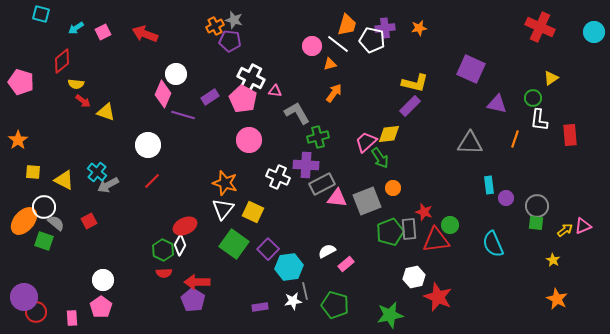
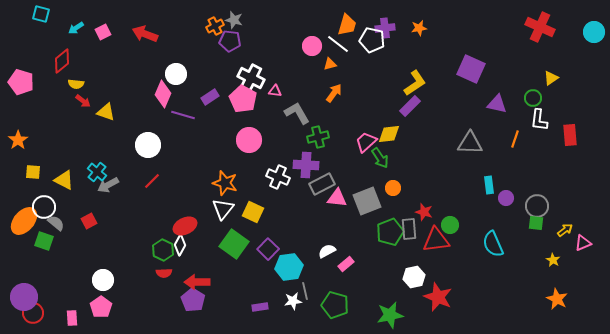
yellow L-shape at (415, 83): rotated 48 degrees counterclockwise
pink triangle at (583, 226): moved 17 px down
red circle at (36, 312): moved 3 px left, 1 px down
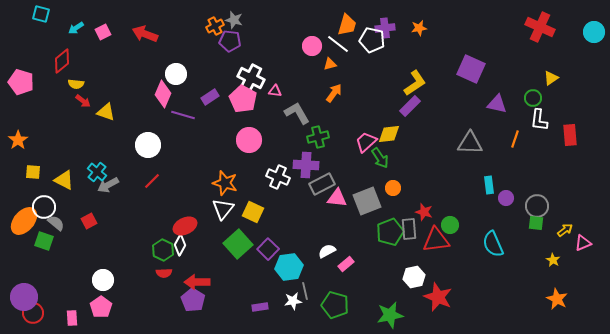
green square at (234, 244): moved 4 px right; rotated 12 degrees clockwise
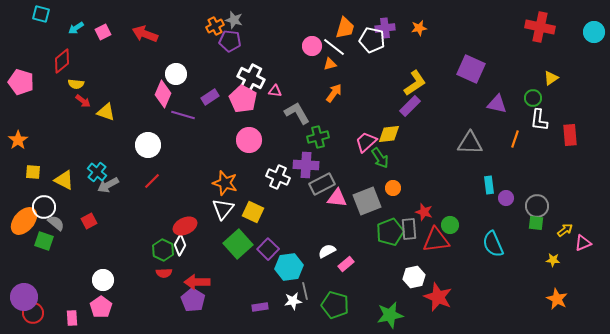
orange trapezoid at (347, 25): moved 2 px left, 3 px down
red cross at (540, 27): rotated 12 degrees counterclockwise
white line at (338, 44): moved 4 px left, 3 px down
yellow star at (553, 260): rotated 24 degrees counterclockwise
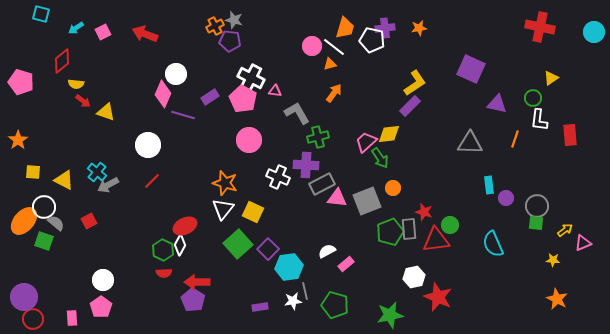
red circle at (33, 313): moved 6 px down
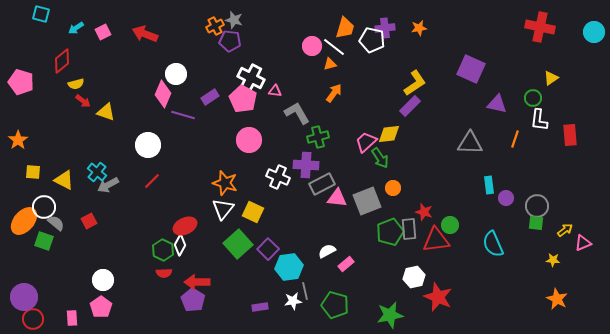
yellow semicircle at (76, 84): rotated 21 degrees counterclockwise
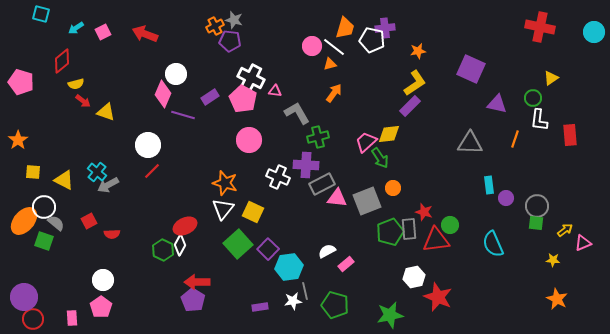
orange star at (419, 28): moved 1 px left, 23 px down
red line at (152, 181): moved 10 px up
red semicircle at (164, 273): moved 52 px left, 39 px up
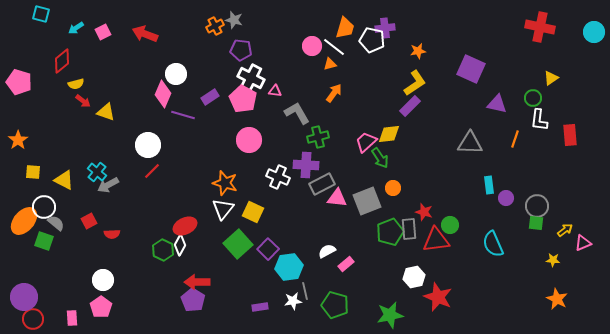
purple pentagon at (230, 41): moved 11 px right, 9 px down
pink pentagon at (21, 82): moved 2 px left
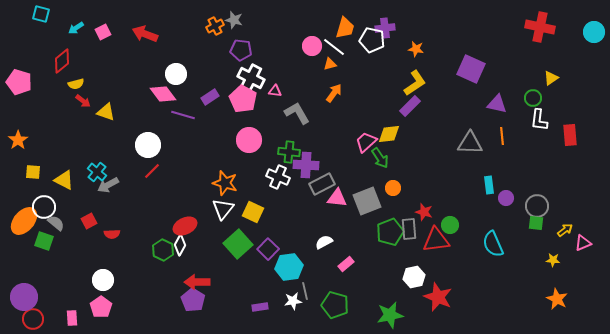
orange star at (418, 51): moved 2 px left, 2 px up; rotated 21 degrees clockwise
pink diamond at (163, 94): rotated 60 degrees counterclockwise
green cross at (318, 137): moved 29 px left, 15 px down; rotated 20 degrees clockwise
orange line at (515, 139): moved 13 px left, 3 px up; rotated 24 degrees counterclockwise
white semicircle at (327, 251): moved 3 px left, 9 px up
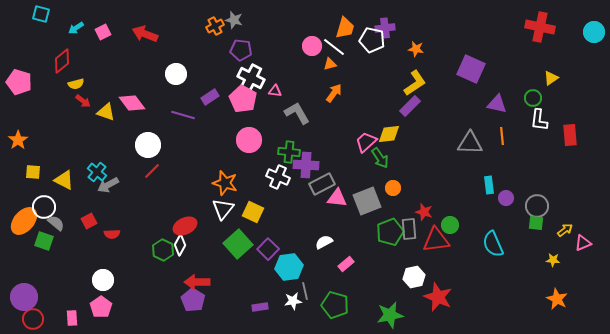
pink diamond at (163, 94): moved 31 px left, 9 px down
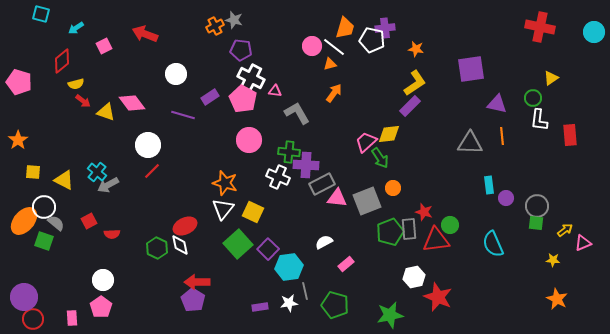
pink square at (103, 32): moved 1 px right, 14 px down
purple square at (471, 69): rotated 32 degrees counterclockwise
white diamond at (180, 245): rotated 40 degrees counterclockwise
green hexagon at (163, 250): moved 6 px left, 2 px up
white star at (293, 301): moved 4 px left, 2 px down
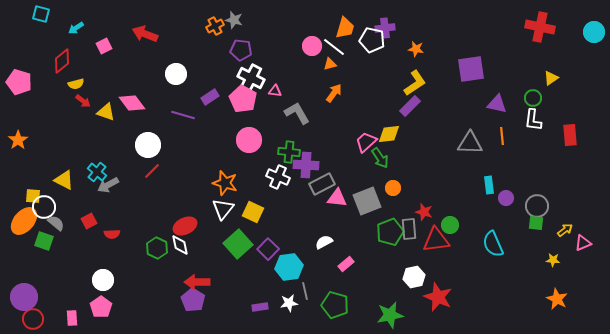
white L-shape at (539, 120): moved 6 px left
yellow square at (33, 172): moved 24 px down
